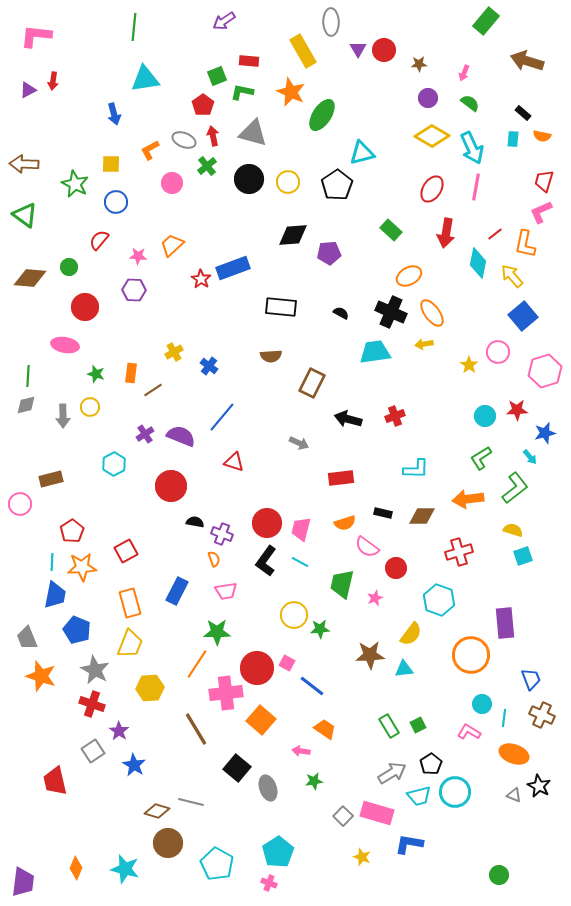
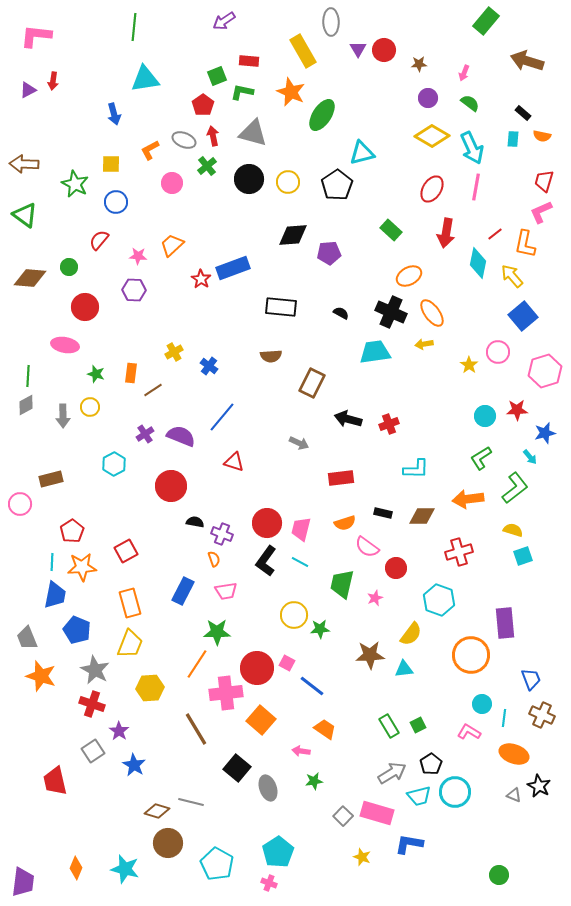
gray diamond at (26, 405): rotated 15 degrees counterclockwise
red cross at (395, 416): moved 6 px left, 8 px down
blue rectangle at (177, 591): moved 6 px right
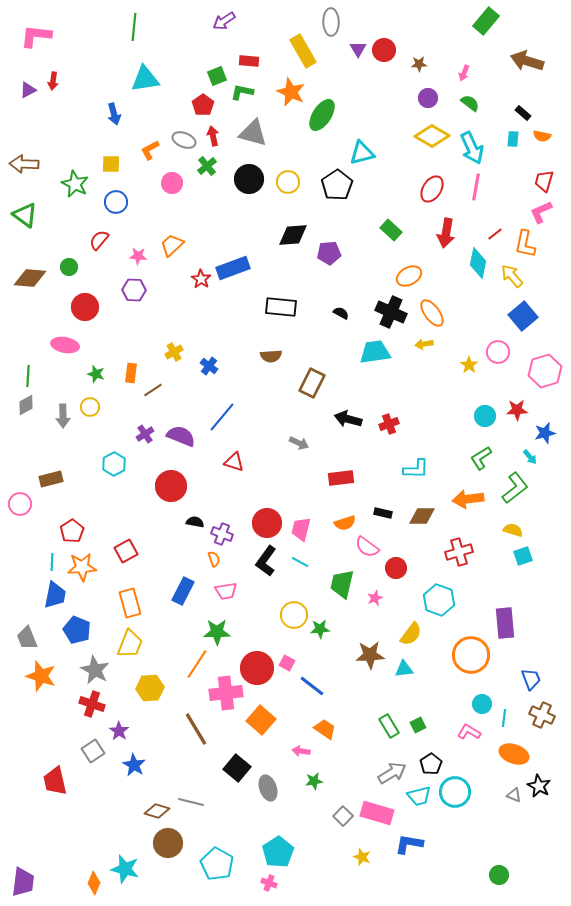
orange diamond at (76, 868): moved 18 px right, 15 px down
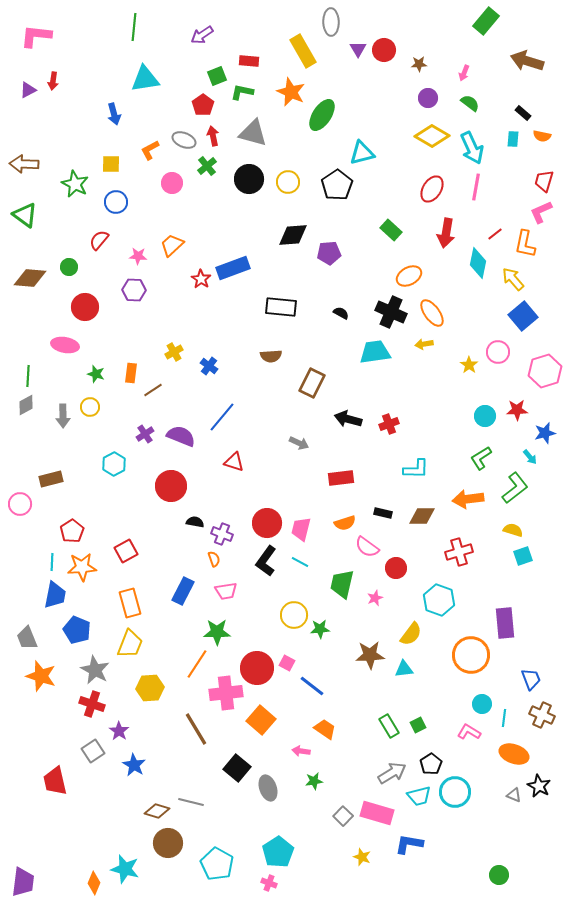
purple arrow at (224, 21): moved 22 px left, 14 px down
yellow arrow at (512, 276): moved 1 px right, 3 px down
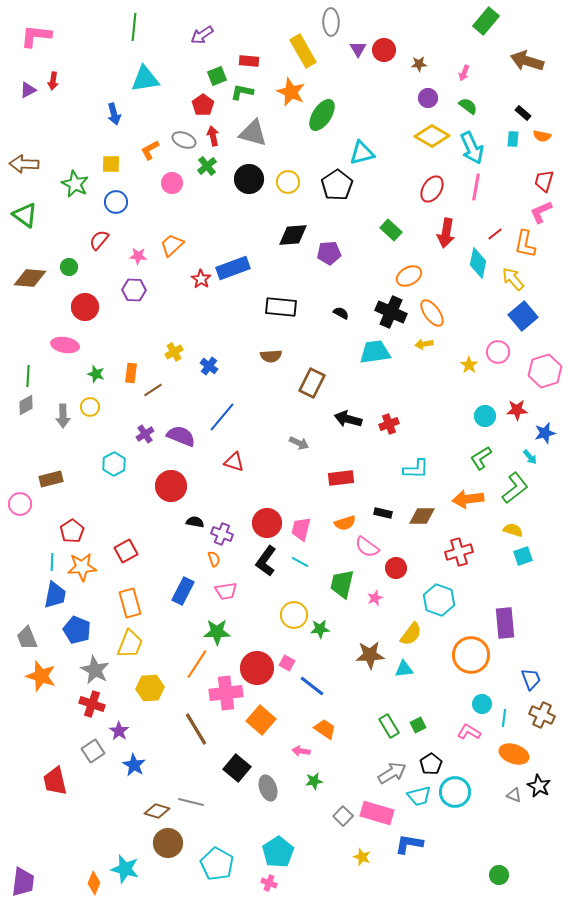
green semicircle at (470, 103): moved 2 px left, 3 px down
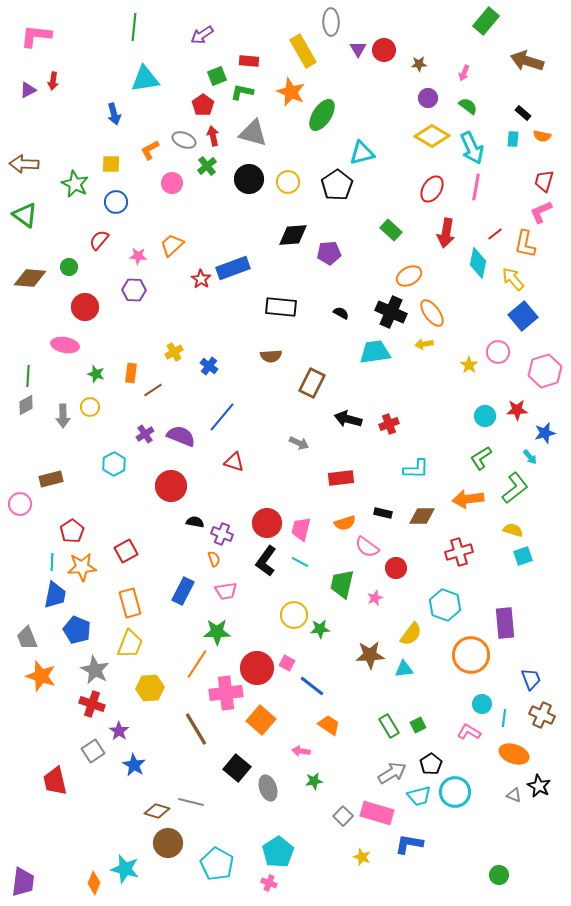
cyan hexagon at (439, 600): moved 6 px right, 5 px down
orange trapezoid at (325, 729): moved 4 px right, 4 px up
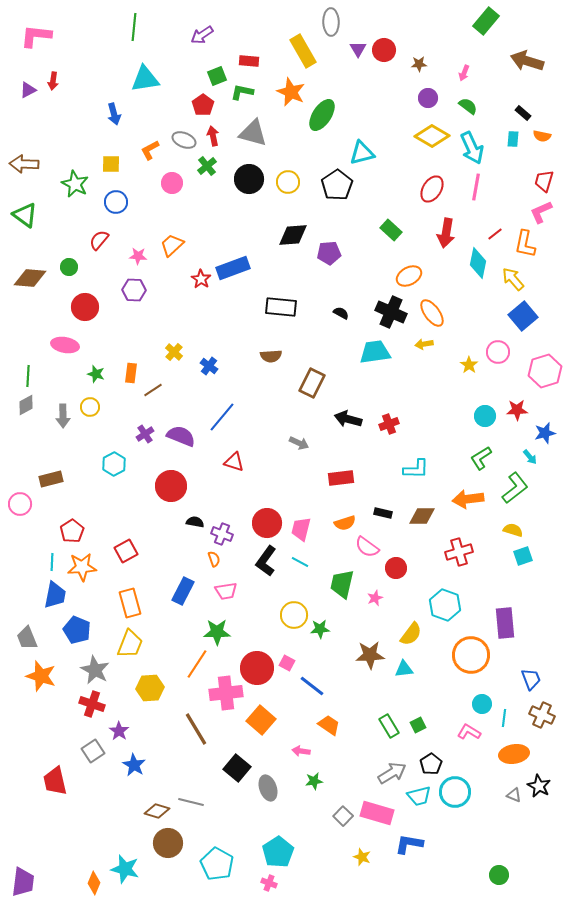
yellow cross at (174, 352): rotated 18 degrees counterclockwise
orange ellipse at (514, 754): rotated 28 degrees counterclockwise
